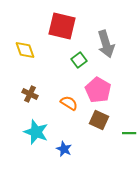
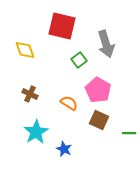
cyan star: rotated 20 degrees clockwise
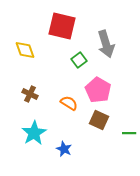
cyan star: moved 2 px left, 1 px down
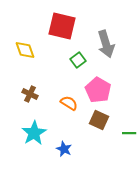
green square: moved 1 px left
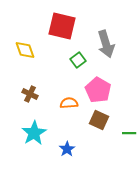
orange semicircle: rotated 36 degrees counterclockwise
blue star: moved 3 px right; rotated 14 degrees clockwise
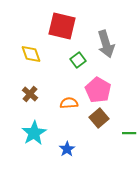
yellow diamond: moved 6 px right, 4 px down
brown cross: rotated 14 degrees clockwise
brown square: moved 2 px up; rotated 24 degrees clockwise
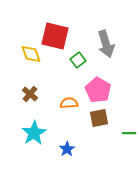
red square: moved 7 px left, 10 px down
brown square: rotated 30 degrees clockwise
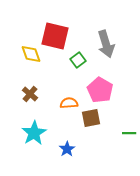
pink pentagon: moved 2 px right
brown square: moved 8 px left
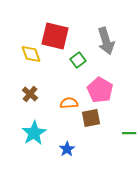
gray arrow: moved 3 px up
